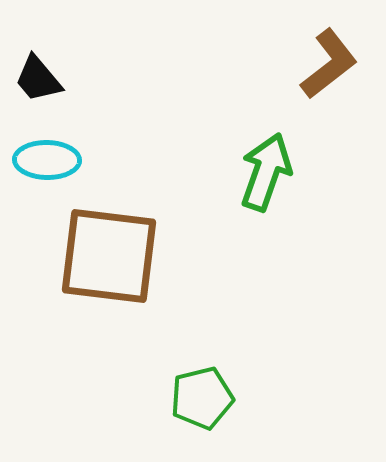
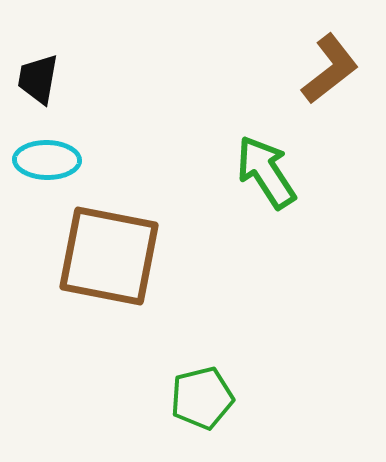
brown L-shape: moved 1 px right, 5 px down
black trapezoid: rotated 50 degrees clockwise
green arrow: rotated 52 degrees counterclockwise
brown square: rotated 4 degrees clockwise
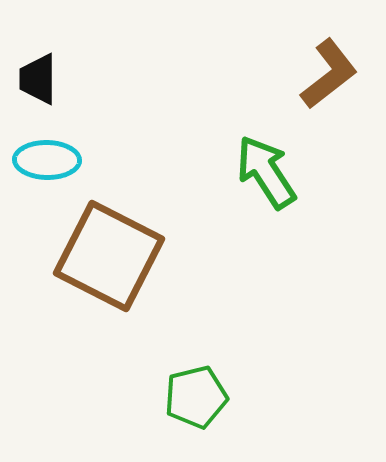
brown L-shape: moved 1 px left, 5 px down
black trapezoid: rotated 10 degrees counterclockwise
brown square: rotated 16 degrees clockwise
green pentagon: moved 6 px left, 1 px up
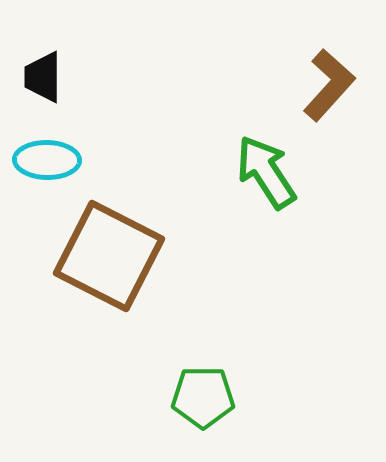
brown L-shape: moved 11 px down; rotated 10 degrees counterclockwise
black trapezoid: moved 5 px right, 2 px up
green pentagon: moved 7 px right; rotated 14 degrees clockwise
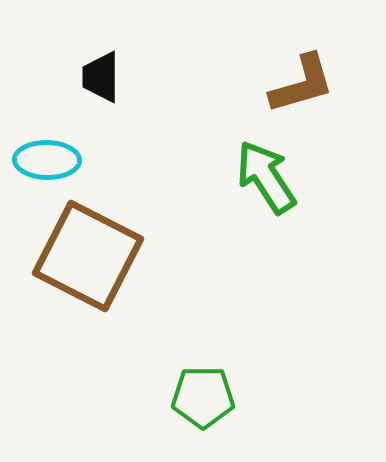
black trapezoid: moved 58 px right
brown L-shape: moved 27 px left, 1 px up; rotated 32 degrees clockwise
green arrow: moved 5 px down
brown square: moved 21 px left
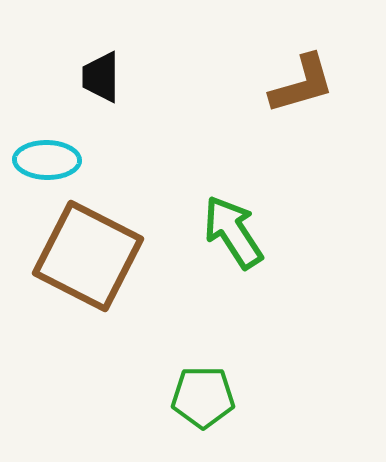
green arrow: moved 33 px left, 55 px down
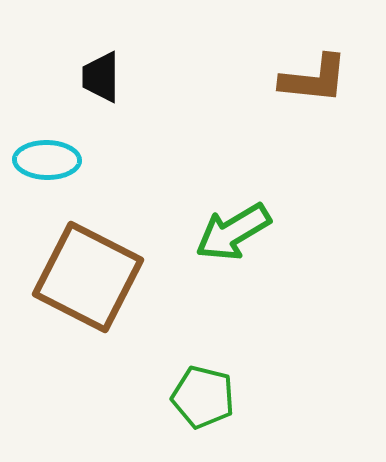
brown L-shape: moved 12 px right, 5 px up; rotated 22 degrees clockwise
green arrow: rotated 88 degrees counterclockwise
brown square: moved 21 px down
green pentagon: rotated 14 degrees clockwise
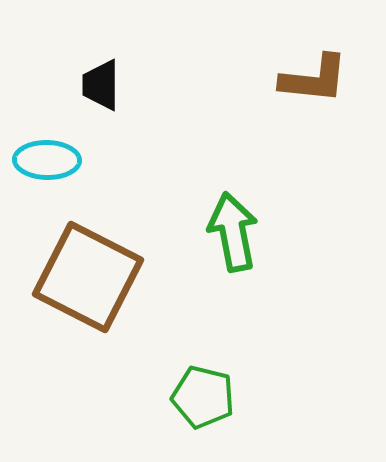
black trapezoid: moved 8 px down
green arrow: rotated 110 degrees clockwise
